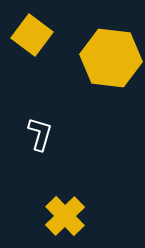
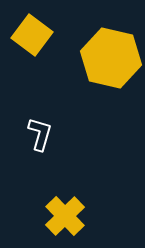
yellow hexagon: rotated 6 degrees clockwise
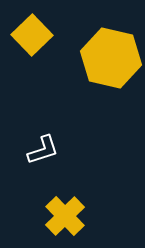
yellow square: rotated 9 degrees clockwise
white L-shape: moved 3 px right, 16 px down; rotated 56 degrees clockwise
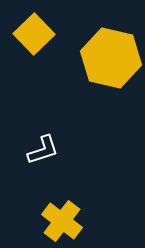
yellow square: moved 2 px right, 1 px up
yellow cross: moved 3 px left, 5 px down; rotated 9 degrees counterclockwise
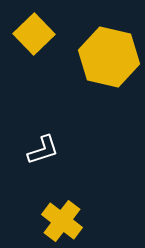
yellow hexagon: moved 2 px left, 1 px up
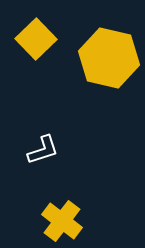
yellow square: moved 2 px right, 5 px down
yellow hexagon: moved 1 px down
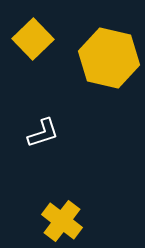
yellow square: moved 3 px left
white L-shape: moved 17 px up
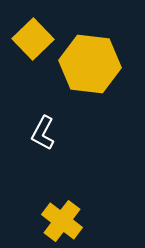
yellow hexagon: moved 19 px left, 6 px down; rotated 6 degrees counterclockwise
white L-shape: rotated 136 degrees clockwise
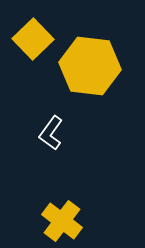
yellow hexagon: moved 2 px down
white L-shape: moved 8 px right; rotated 8 degrees clockwise
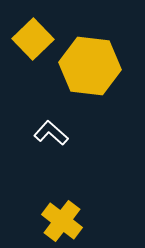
white L-shape: rotated 96 degrees clockwise
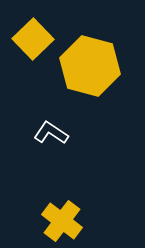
yellow hexagon: rotated 8 degrees clockwise
white L-shape: rotated 8 degrees counterclockwise
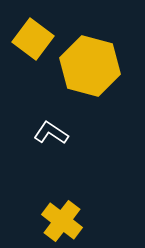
yellow square: rotated 9 degrees counterclockwise
